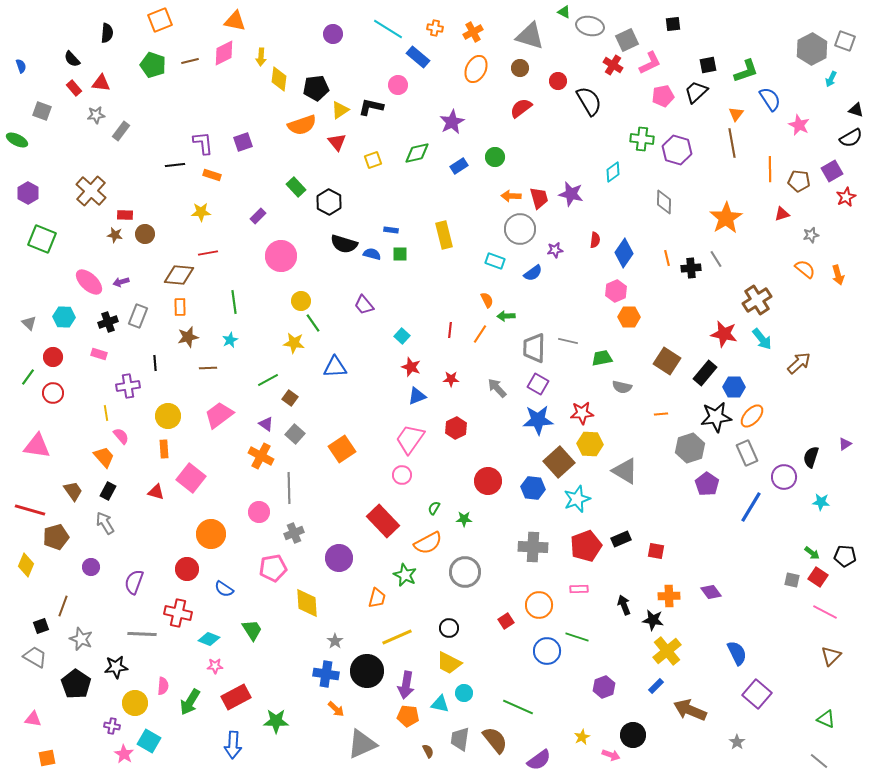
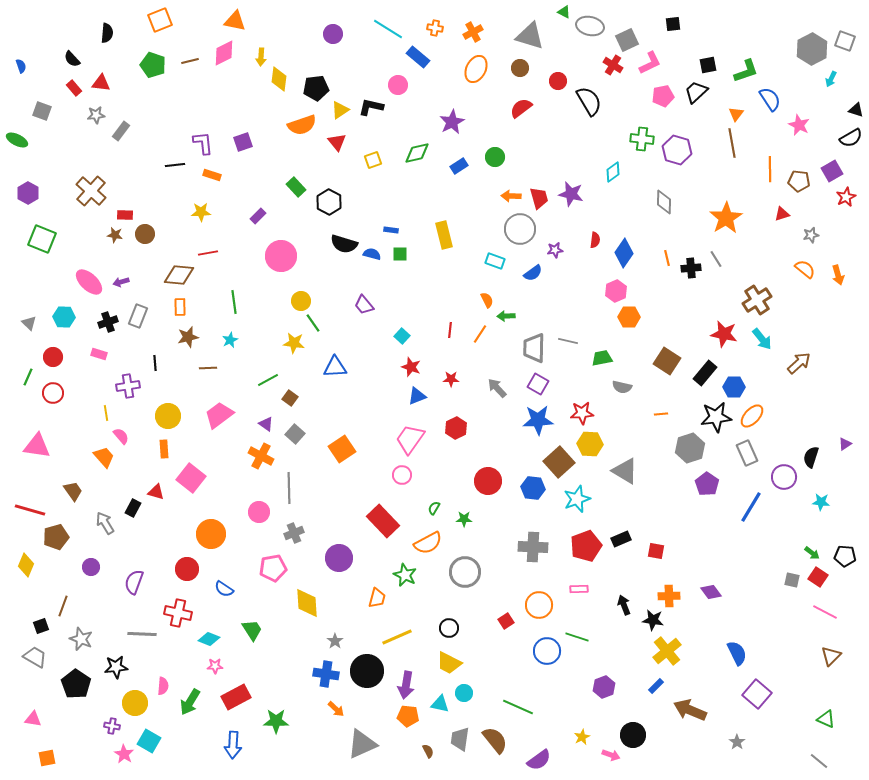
green line at (28, 377): rotated 12 degrees counterclockwise
black rectangle at (108, 491): moved 25 px right, 17 px down
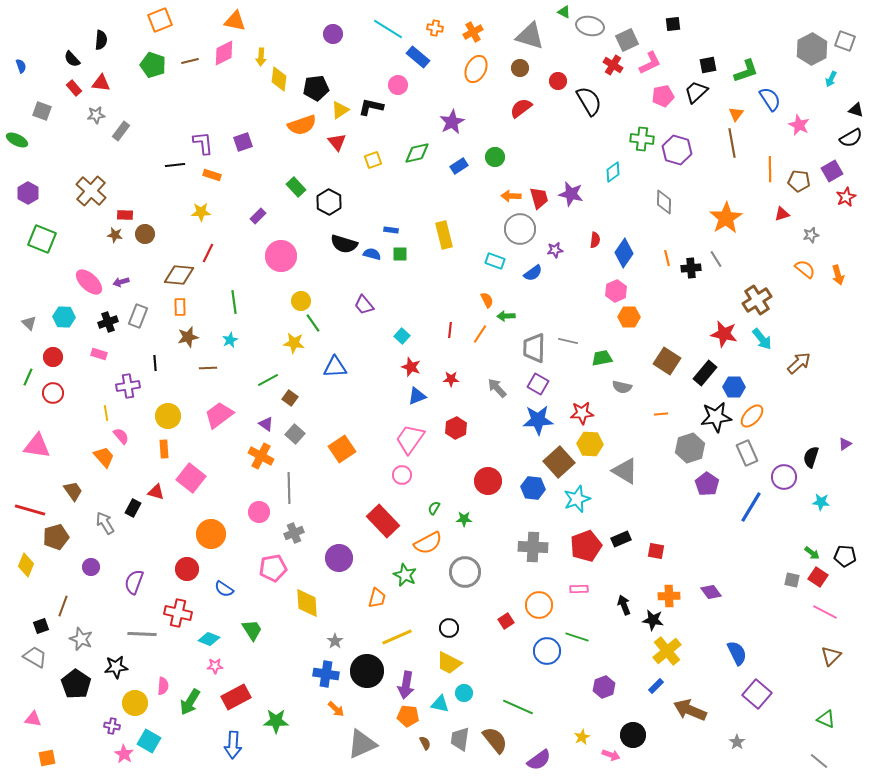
black semicircle at (107, 33): moved 6 px left, 7 px down
red line at (208, 253): rotated 54 degrees counterclockwise
brown semicircle at (428, 751): moved 3 px left, 8 px up
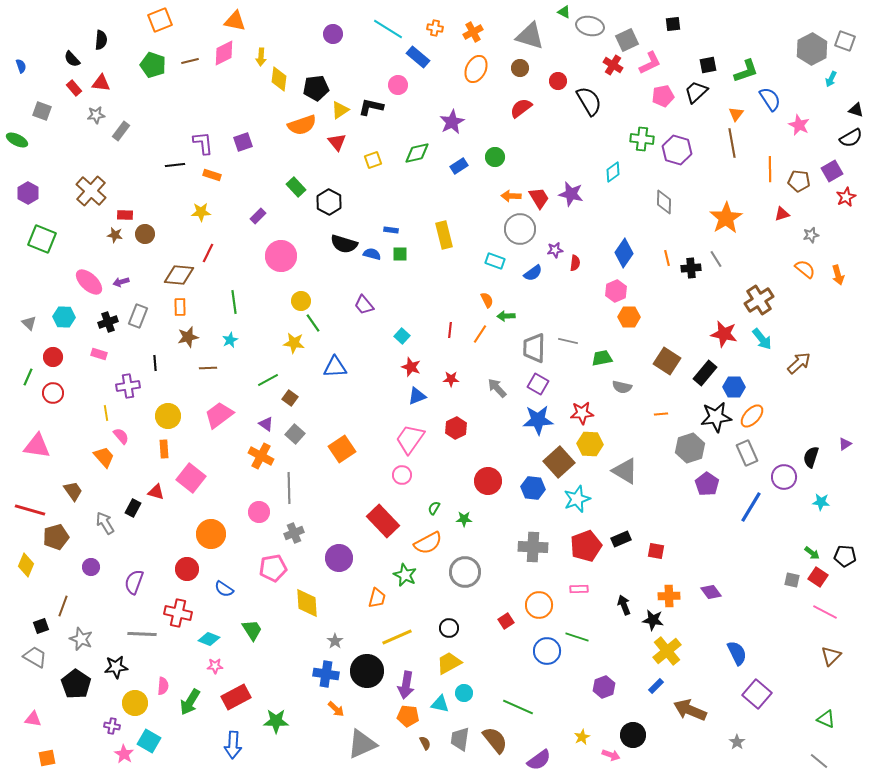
red trapezoid at (539, 198): rotated 15 degrees counterclockwise
red semicircle at (595, 240): moved 20 px left, 23 px down
brown cross at (757, 300): moved 2 px right
yellow trapezoid at (449, 663): rotated 124 degrees clockwise
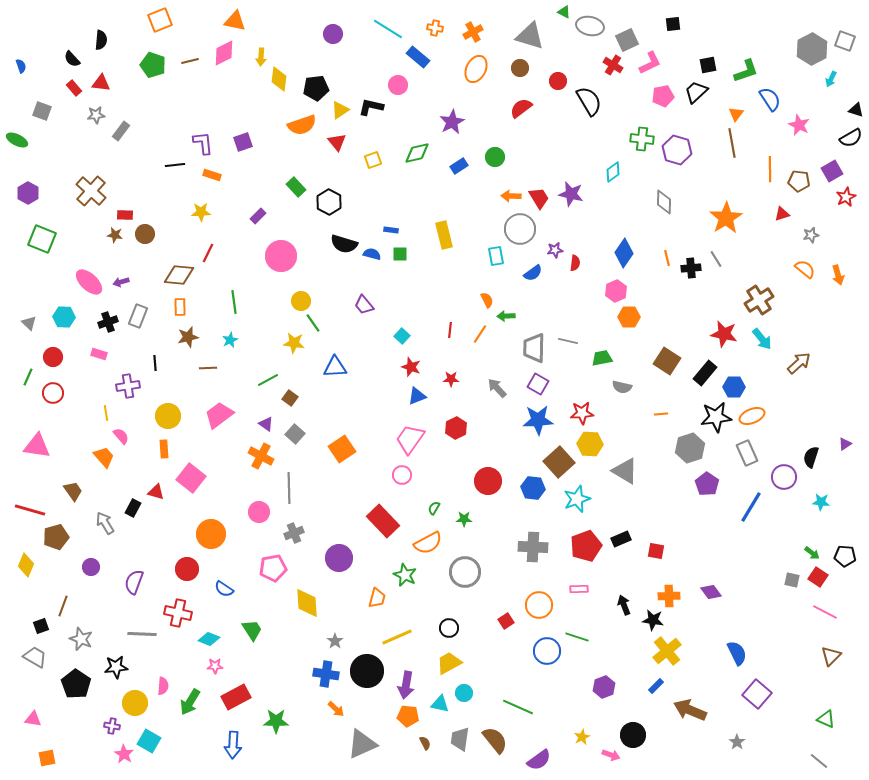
cyan rectangle at (495, 261): moved 1 px right, 5 px up; rotated 60 degrees clockwise
orange ellipse at (752, 416): rotated 25 degrees clockwise
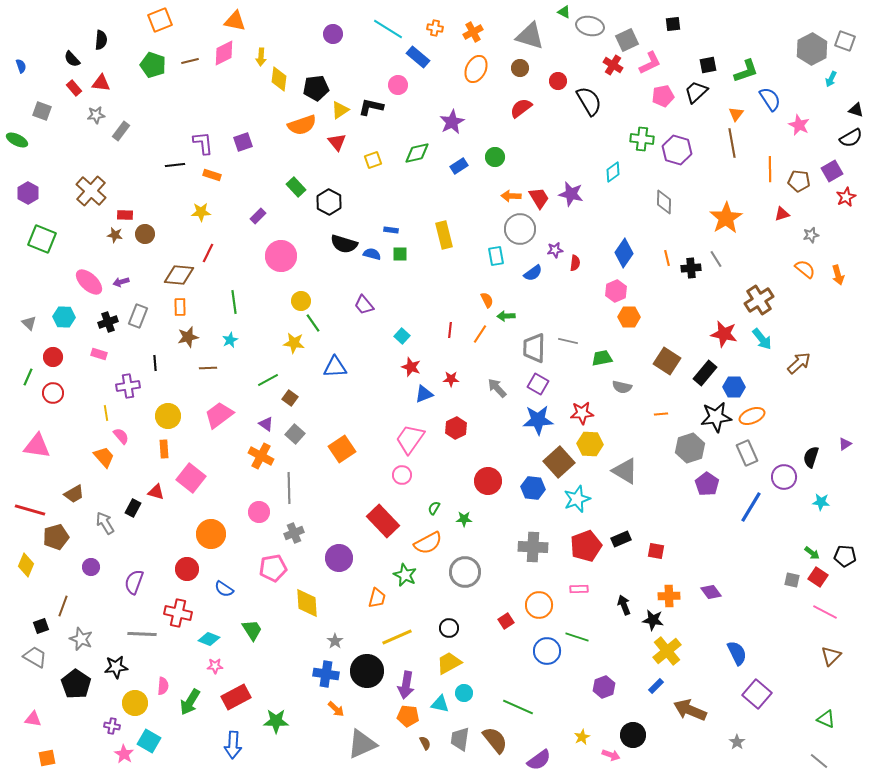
blue triangle at (417, 396): moved 7 px right, 2 px up
brown trapezoid at (73, 491): moved 1 px right, 3 px down; rotated 95 degrees clockwise
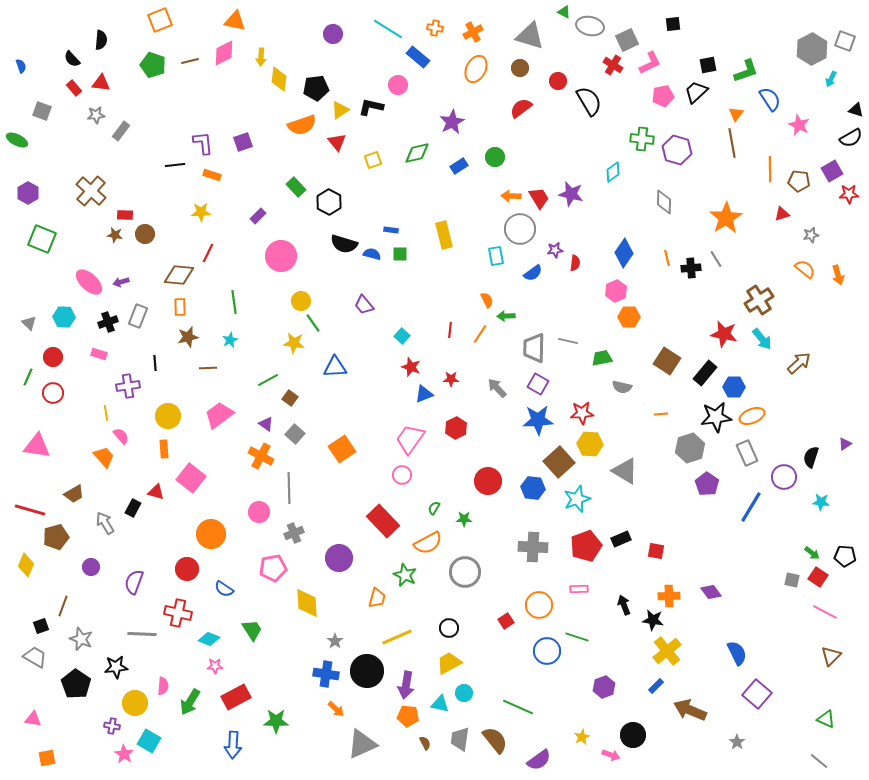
red star at (846, 197): moved 3 px right, 3 px up; rotated 24 degrees clockwise
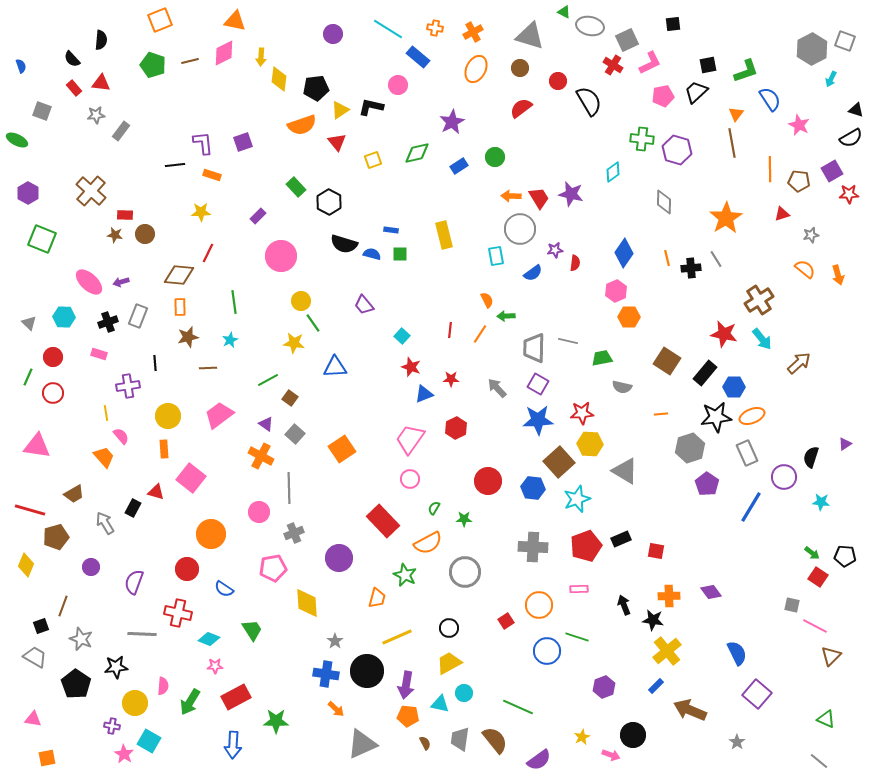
pink circle at (402, 475): moved 8 px right, 4 px down
gray square at (792, 580): moved 25 px down
pink line at (825, 612): moved 10 px left, 14 px down
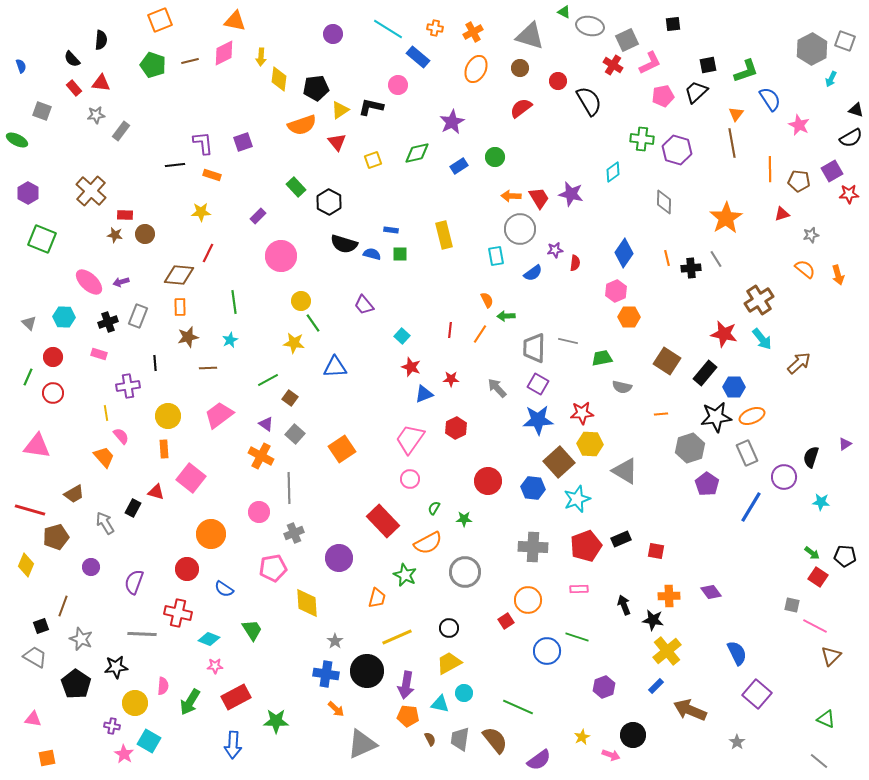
orange circle at (539, 605): moved 11 px left, 5 px up
brown semicircle at (425, 743): moved 5 px right, 4 px up
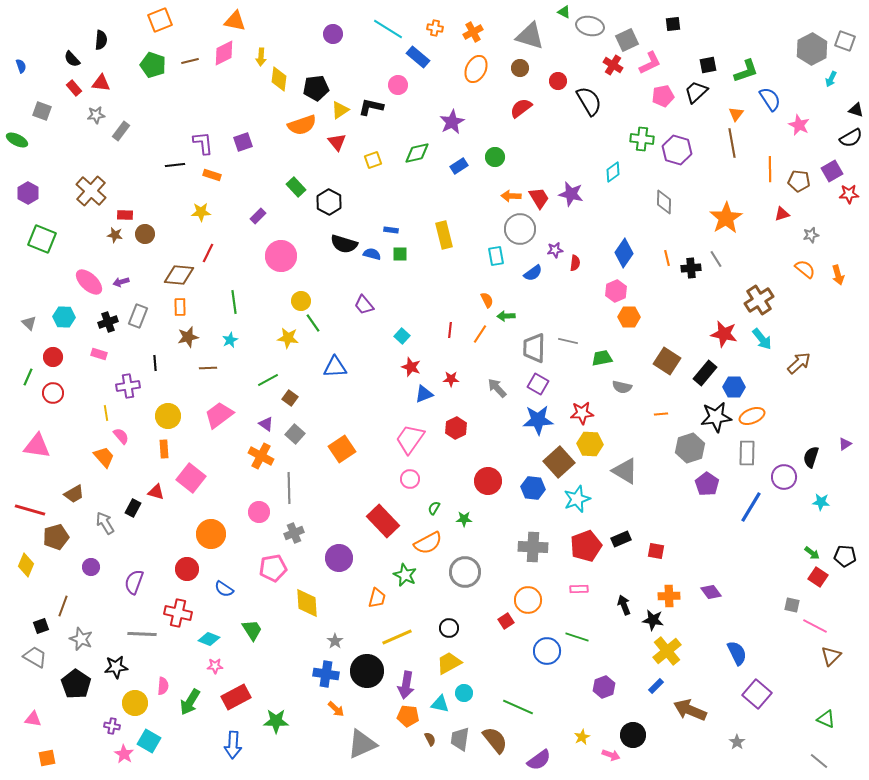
yellow star at (294, 343): moved 6 px left, 5 px up
gray rectangle at (747, 453): rotated 25 degrees clockwise
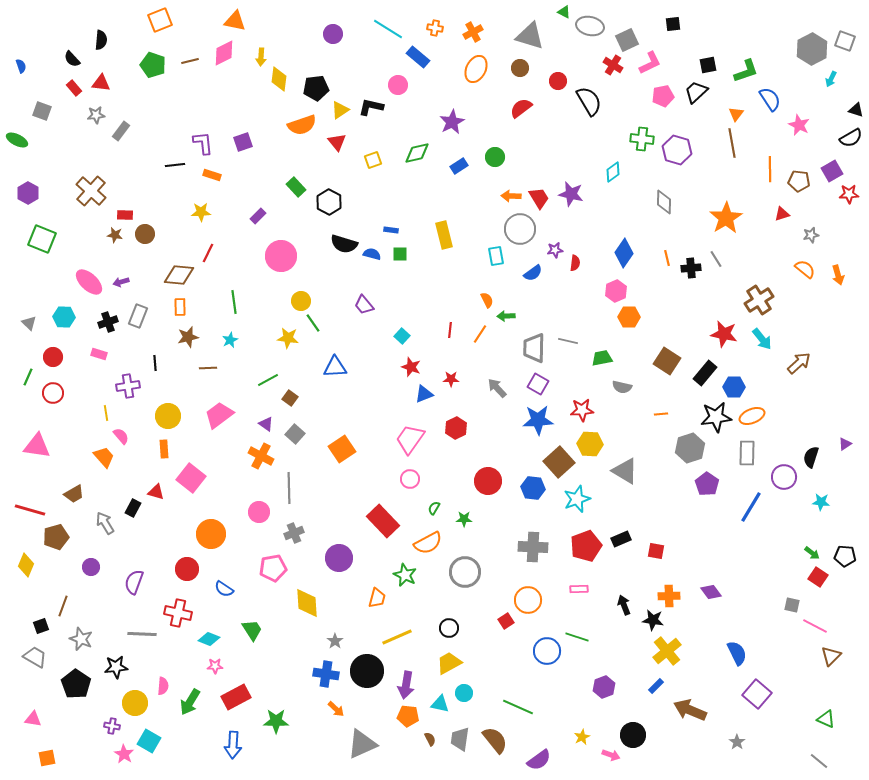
red star at (582, 413): moved 3 px up
